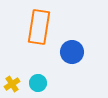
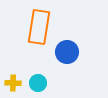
blue circle: moved 5 px left
yellow cross: moved 1 px right, 1 px up; rotated 35 degrees clockwise
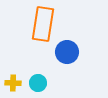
orange rectangle: moved 4 px right, 3 px up
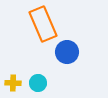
orange rectangle: rotated 32 degrees counterclockwise
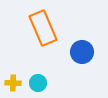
orange rectangle: moved 4 px down
blue circle: moved 15 px right
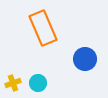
blue circle: moved 3 px right, 7 px down
yellow cross: rotated 21 degrees counterclockwise
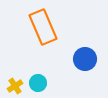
orange rectangle: moved 1 px up
yellow cross: moved 2 px right, 3 px down; rotated 14 degrees counterclockwise
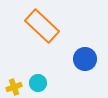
orange rectangle: moved 1 px left, 1 px up; rotated 24 degrees counterclockwise
yellow cross: moved 1 px left, 1 px down; rotated 14 degrees clockwise
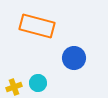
orange rectangle: moved 5 px left; rotated 28 degrees counterclockwise
blue circle: moved 11 px left, 1 px up
